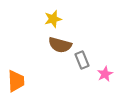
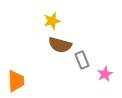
yellow star: moved 1 px left, 2 px down
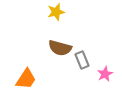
yellow star: moved 4 px right, 9 px up
brown semicircle: moved 3 px down
orange trapezoid: moved 10 px right, 2 px up; rotated 35 degrees clockwise
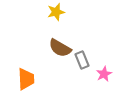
brown semicircle: rotated 15 degrees clockwise
pink star: moved 1 px left
orange trapezoid: rotated 35 degrees counterclockwise
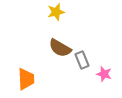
pink star: rotated 28 degrees counterclockwise
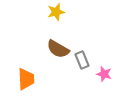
brown semicircle: moved 2 px left, 1 px down
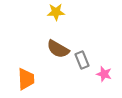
yellow star: rotated 12 degrees clockwise
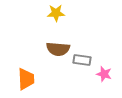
yellow star: moved 1 px down
brown semicircle: rotated 25 degrees counterclockwise
gray rectangle: rotated 60 degrees counterclockwise
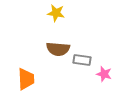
yellow star: rotated 12 degrees clockwise
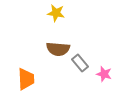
gray rectangle: moved 2 px left, 3 px down; rotated 42 degrees clockwise
